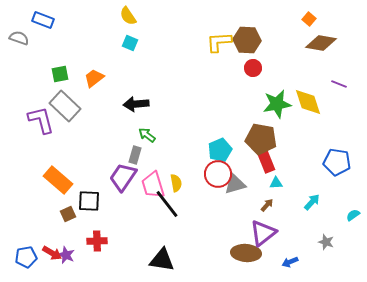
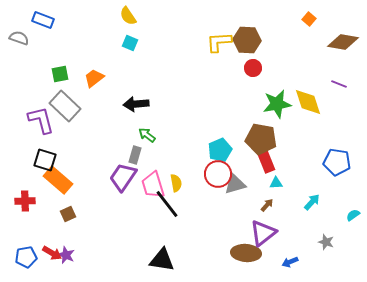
brown diamond at (321, 43): moved 22 px right, 1 px up
black square at (89, 201): moved 44 px left, 41 px up; rotated 15 degrees clockwise
red cross at (97, 241): moved 72 px left, 40 px up
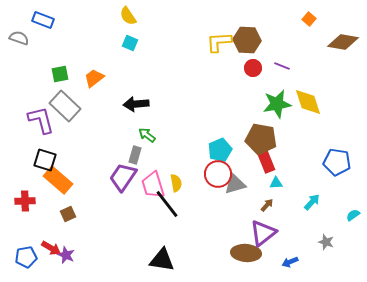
purple line at (339, 84): moved 57 px left, 18 px up
red arrow at (52, 253): moved 1 px left, 5 px up
